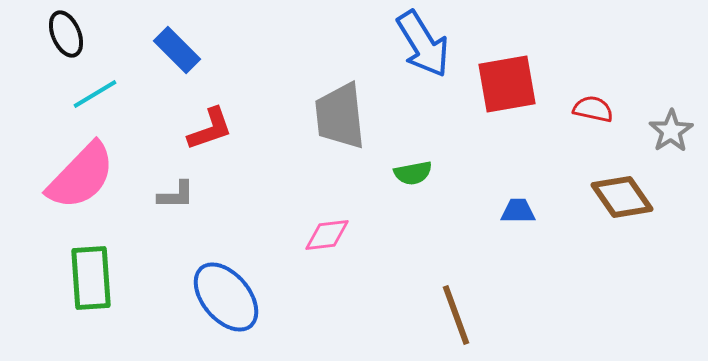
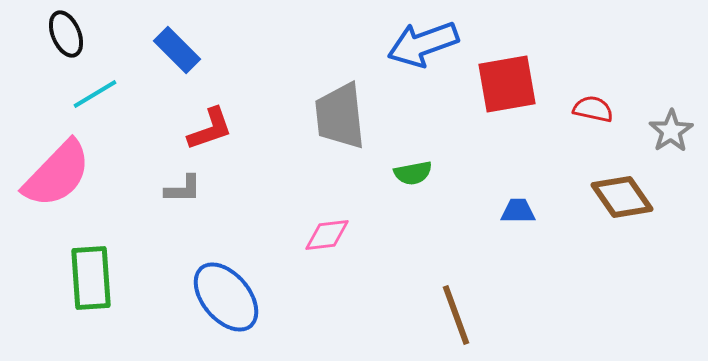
blue arrow: rotated 102 degrees clockwise
pink semicircle: moved 24 px left, 2 px up
gray L-shape: moved 7 px right, 6 px up
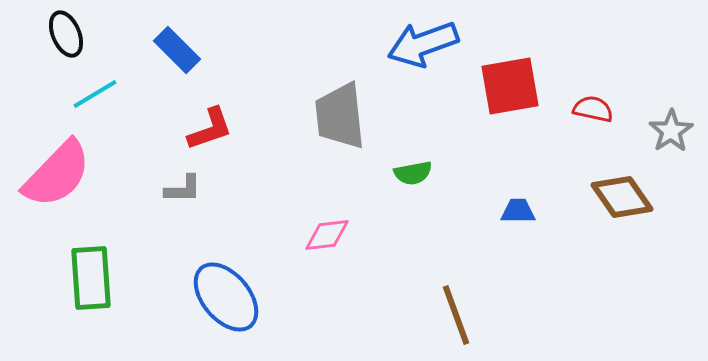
red square: moved 3 px right, 2 px down
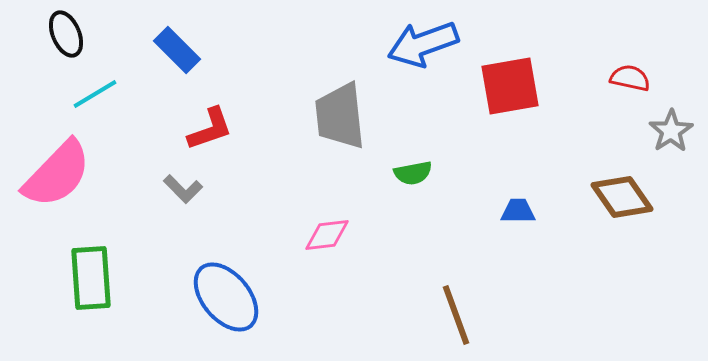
red semicircle: moved 37 px right, 31 px up
gray L-shape: rotated 45 degrees clockwise
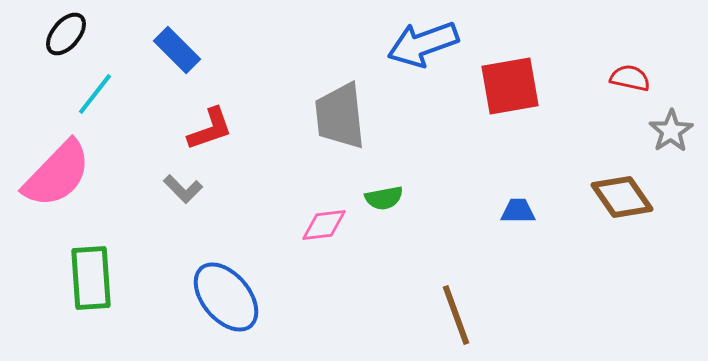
black ellipse: rotated 63 degrees clockwise
cyan line: rotated 21 degrees counterclockwise
green semicircle: moved 29 px left, 25 px down
pink diamond: moved 3 px left, 10 px up
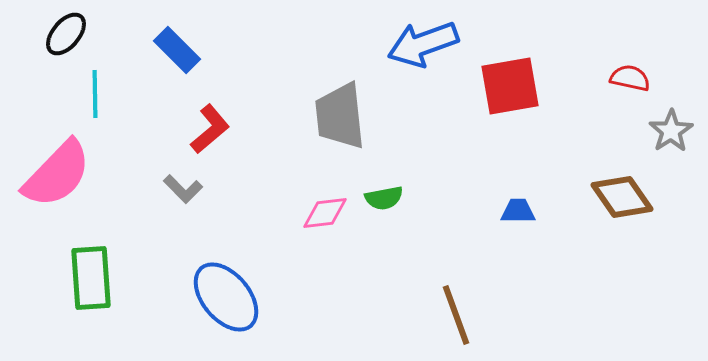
cyan line: rotated 39 degrees counterclockwise
red L-shape: rotated 21 degrees counterclockwise
pink diamond: moved 1 px right, 12 px up
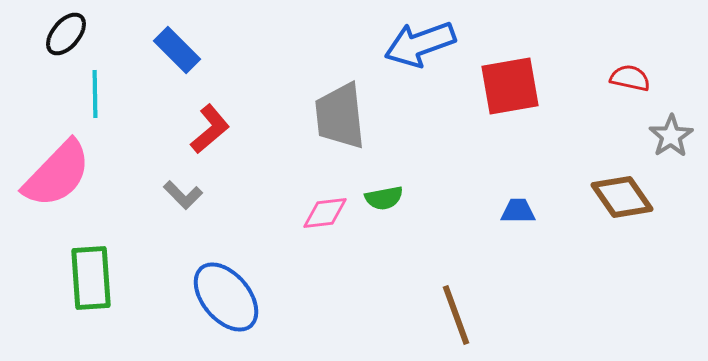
blue arrow: moved 3 px left
gray star: moved 5 px down
gray L-shape: moved 6 px down
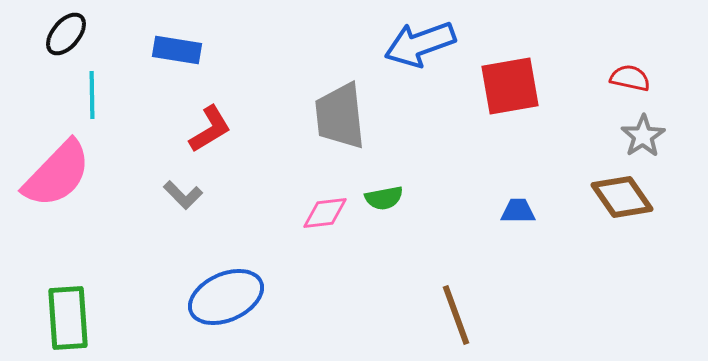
blue rectangle: rotated 36 degrees counterclockwise
cyan line: moved 3 px left, 1 px down
red L-shape: rotated 9 degrees clockwise
gray star: moved 28 px left
green rectangle: moved 23 px left, 40 px down
blue ellipse: rotated 74 degrees counterclockwise
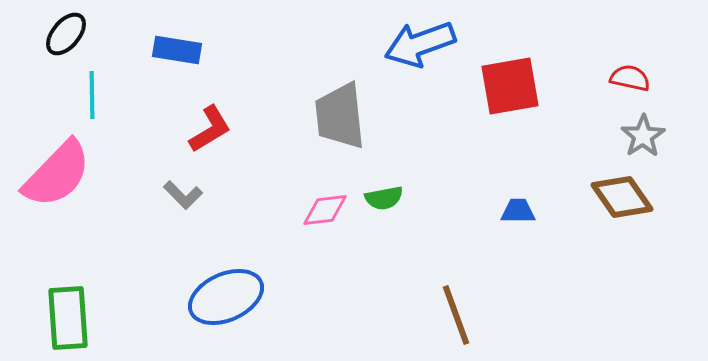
pink diamond: moved 3 px up
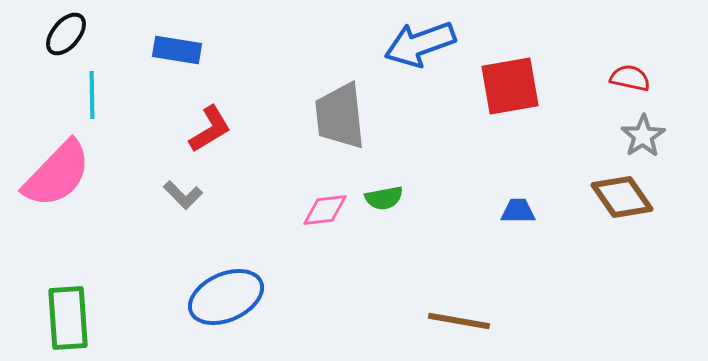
brown line: moved 3 px right, 6 px down; rotated 60 degrees counterclockwise
